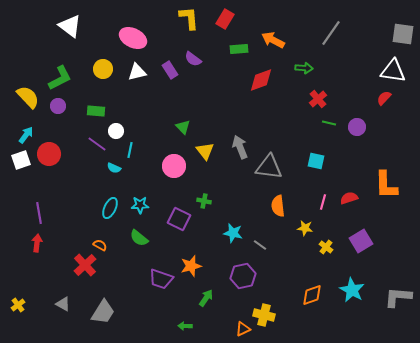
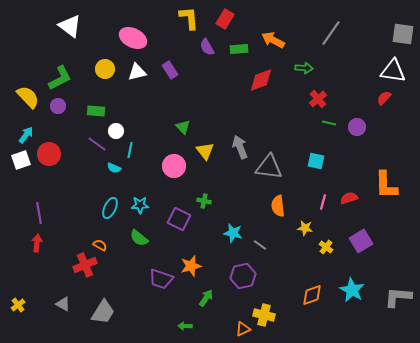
purple semicircle at (193, 59): moved 14 px right, 12 px up; rotated 24 degrees clockwise
yellow circle at (103, 69): moved 2 px right
red cross at (85, 265): rotated 20 degrees clockwise
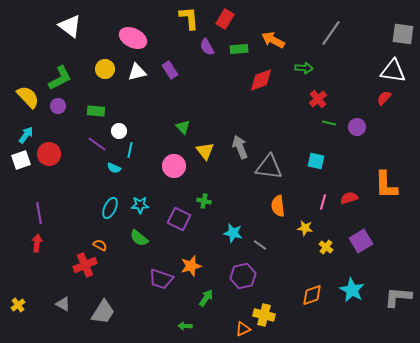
white circle at (116, 131): moved 3 px right
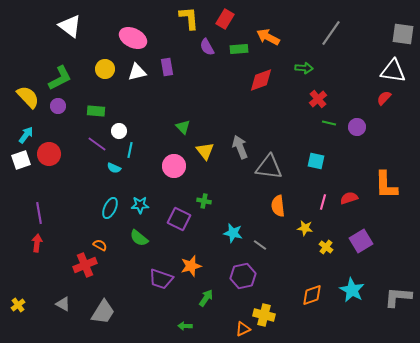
orange arrow at (273, 40): moved 5 px left, 3 px up
purple rectangle at (170, 70): moved 3 px left, 3 px up; rotated 24 degrees clockwise
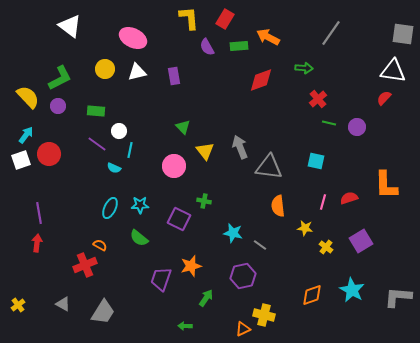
green rectangle at (239, 49): moved 3 px up
purple rectangle at (167, 67): moved 7 px right, 9 px down
purple trapezoid at (161, 279): rotated 90 degrees clockwise
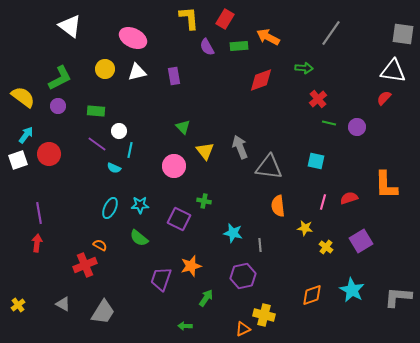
yellow semicircle at (28, 97): moved 5 px left; rotated 10 degrees counterclockwise
white square at (21, 160): moved 3 px left
gray line at (260, 245): rotated 48 degrees clockwise
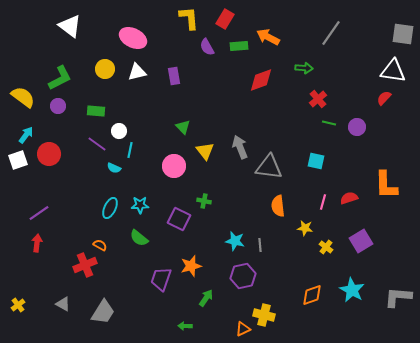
purple line at (39, 213): rotated 65 degrees clockwise
cyan star at (233, 233): moved 2 px right, 8 px down
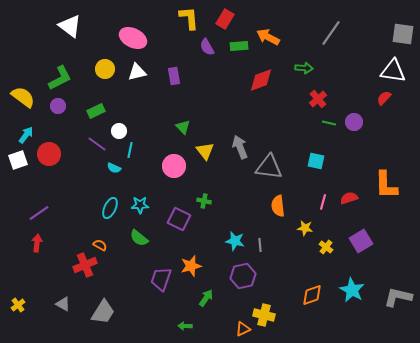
green rectangle at (96, 111): rotated 30 degrees counterclockwise
purple circle at (357, 127): moved 3 px left, 5 px up
gray L-shape at (398, 297): rotated 8 degrees clockwise
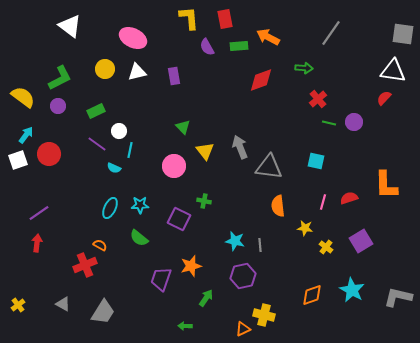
red rectangle at (225, 19): rotated 42 degrees counterclockwise
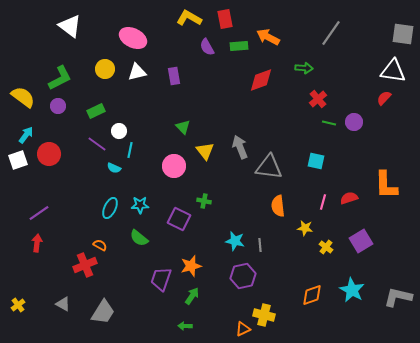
yellow L-shape at (189, 18): rotated 55 degrees counterclockwise
green arrow at (206, 298): moved 14 px left, 2 px up
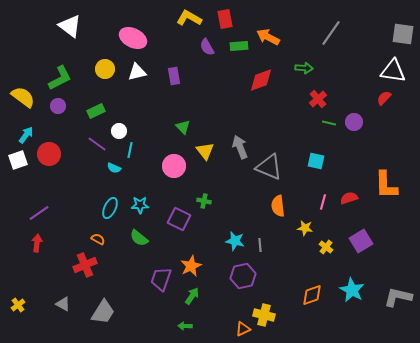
gray triangle at (269, 167): rotated 16 degrees clockwise
orange semicircle at (100, 245): moved 2 px left, 6 px up
orange star at (191, 266): rotated 10 degrees counterclockwise
